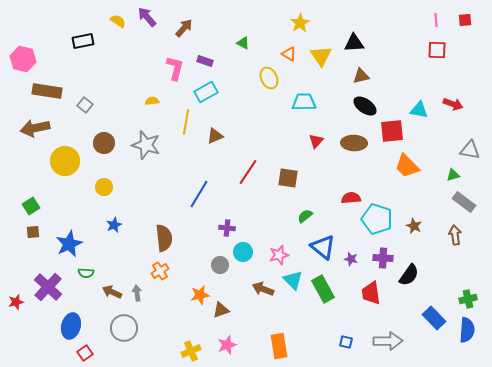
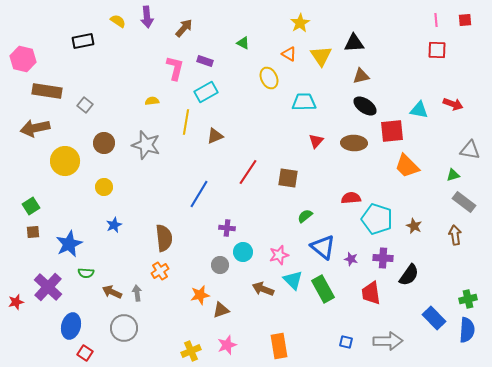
purple arrow at (147, 17): rotated 145 degrees counterclockwise
red square at (85, 353): rotated 21 degrees counterclockwise
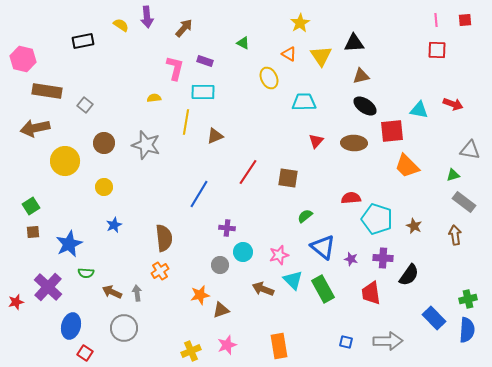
yellow semicircle at (118, 21): moved 3 px right, 4 px down
cyan rectangle at (206, 92): moved 3 px left; rotated 30 degrees clockwise
yellow semicircle at (152, 101): moved 2 px right, 3 px up
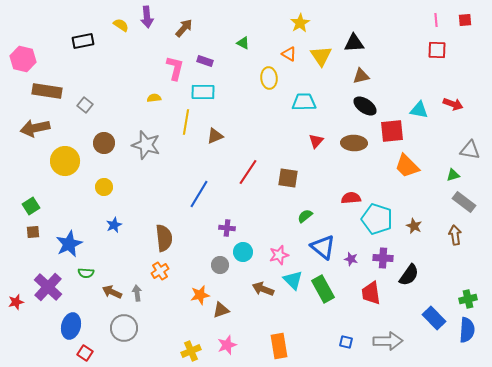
yellow ellipse at (269, 78): rotated 20 degrees clockwise
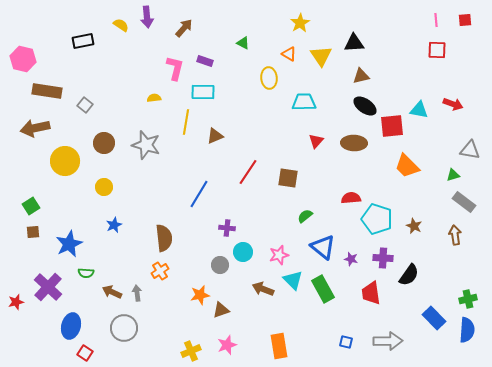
red square at (392, 131): moved 5 px up
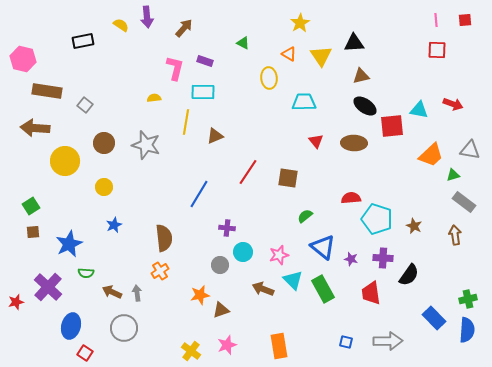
brown arrow at (35, 128): rotated 16 degrees clockwise
red triangle at (316, 141): rotated 21 degrees counterclockwise
orange trapezoid at (407, 166): moved 24 px right, 11 px up; rotated 88 degrees counterclockwise
yellow cross at (191, 351): rotated 30 degrees counterclockwise
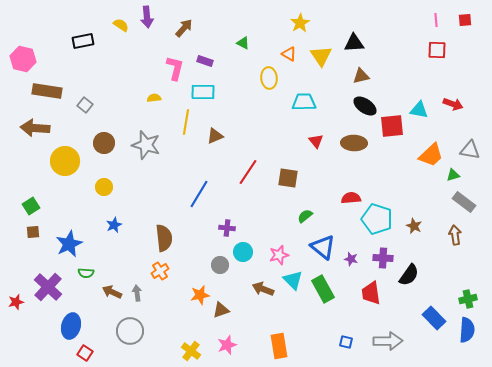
gray circle at (124, 328): moved 6 px right, 3 px down
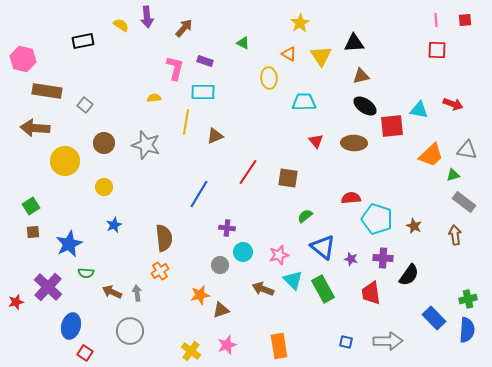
gray triangle at (470, 150): moved 3 px left
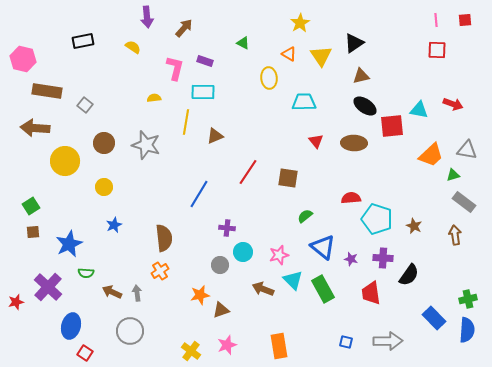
yellow semicircle at (121, 25): moved 12 px right, 22 px down
black triangle at (354, 43): rotated 30 degrees counterclockwise
